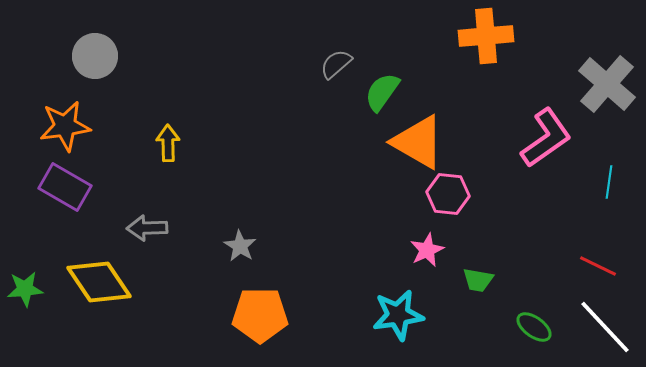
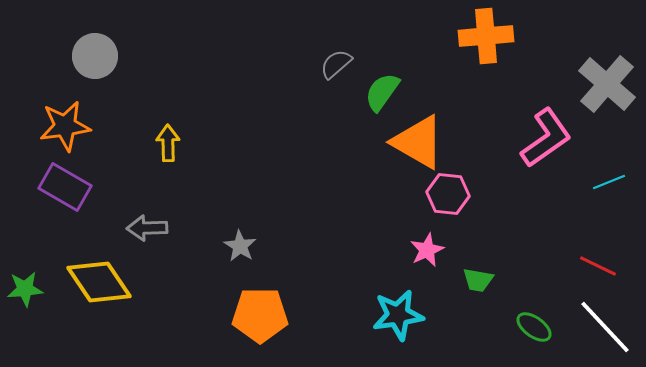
cyan line: rotated 60 degrees clockwise
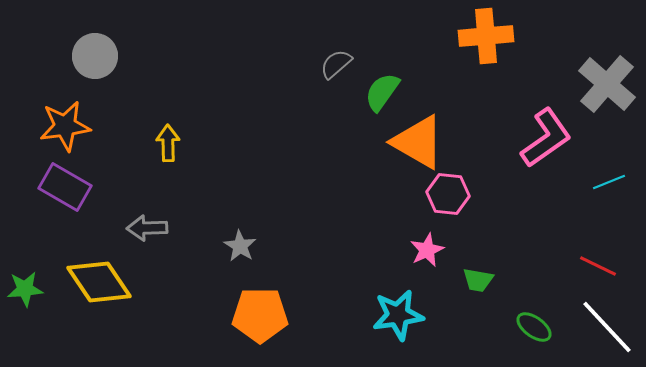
white line: moved 2 px right
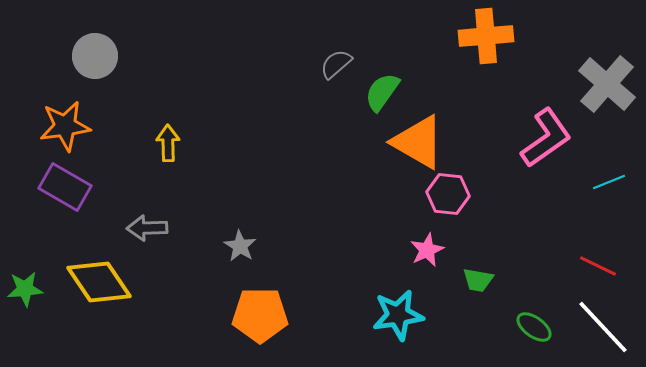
white line: moved 4 px left
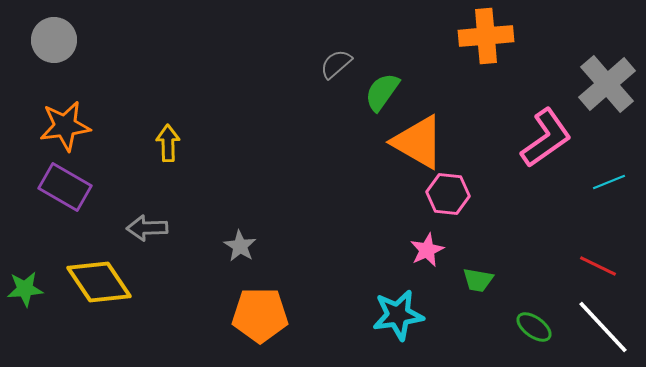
gray circle: moved 41 px left, 16 px up
gray cross: rotated 8 degrees clockwise
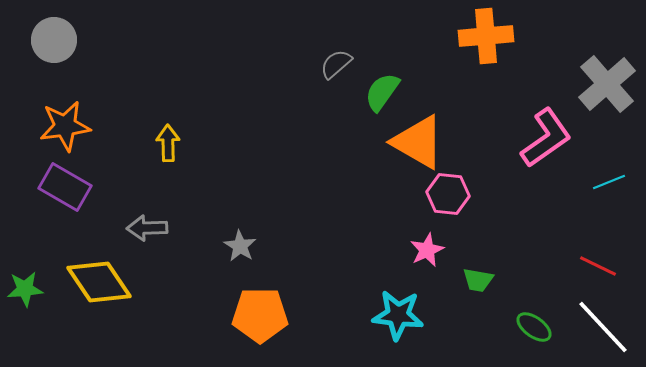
cyan star: rotated 15 degrees clockwise
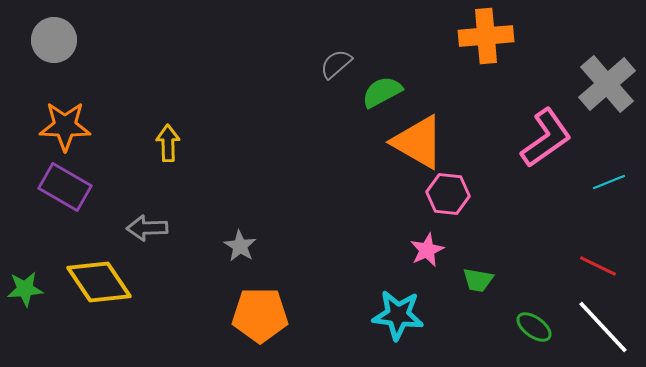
green semicircle: rotated 27 degrees clockwise
orange star: rotated 9 degrees clockwise
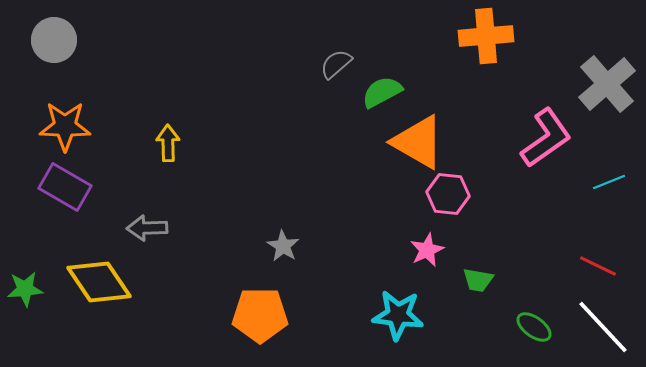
gray star: moved 43 px right
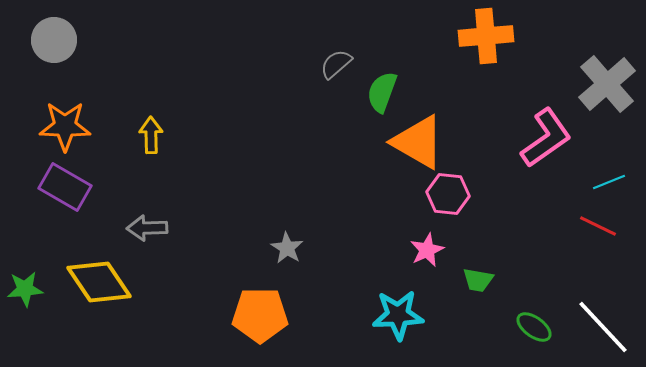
green semicircle: rotated 42 degrees counterclockwise
yellow arrow: moved 17 px left, 8 px up
gray star: moved 4 px right, 2 px down
red line: moved 40 px up
cyan star: rotated 9 degrees counterclockwise
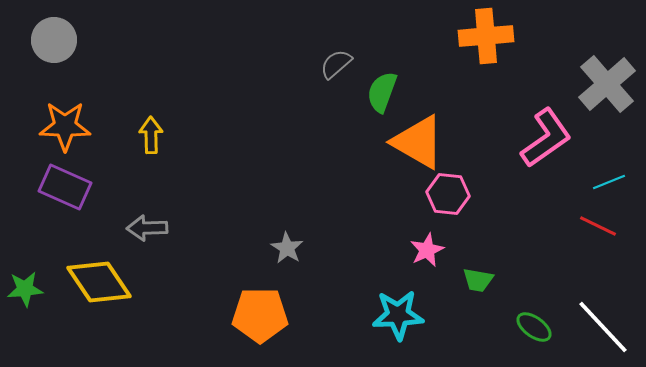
purple rectangle: rotated 6 degrees counterclockwise
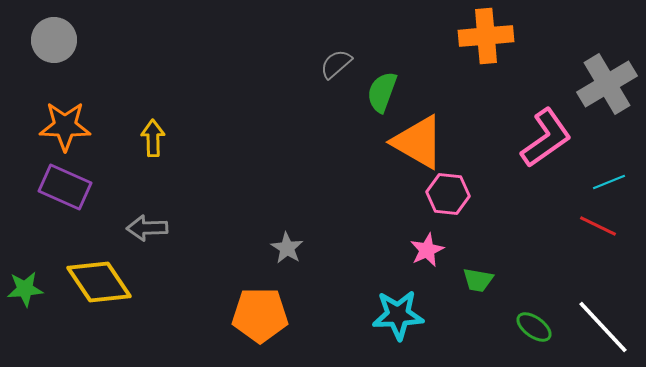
gray cross: rotated 10 degrees clockwise
yellow arrow: moved 2 px right, 3 px down
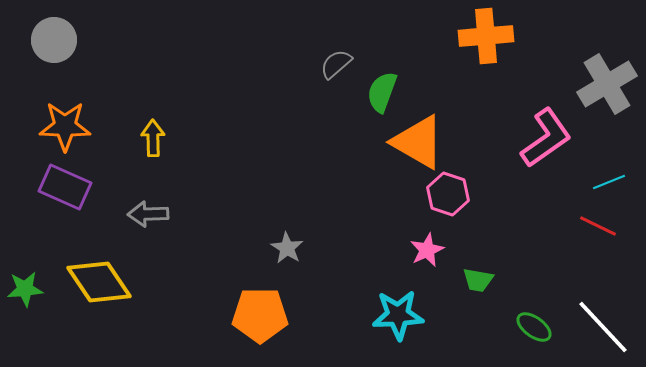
pink hexagon: rotated 12 degrees clockwise
gray arrow: moved 1 px right, 14 px up
